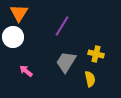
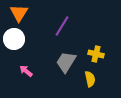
white circle: moved 1 px right, 2 px down
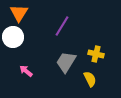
white circle: moved 1 px left, 2 px up
yellow semicircle: rotated 14 degrees counterclockwise
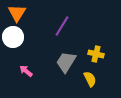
orange triangle: moved 2 px left
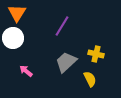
white circle: moved 1 px down
gray trapezoid: rotated 15 degrees clockwise
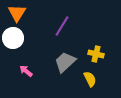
gray trapezoid: moved 1 px left
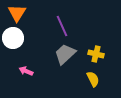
purple line: rotated 55 degrees counterclockwise
gray trapezoid: moved 8 px up
pink arrow: rotated 16 degrees counterclockwise
yellow semicircle: moved 3 px right
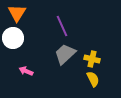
yellow cross: moved 4 px left, 5 px down
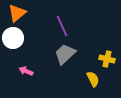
orange triangle: rotated 18 degrees clockwise
yellow cross: moved 15 px right
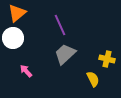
purple line: moved 2 px left, 1 px up
pink arrow: rotated 24 degrees clockwise
